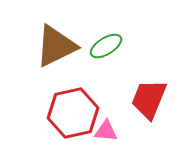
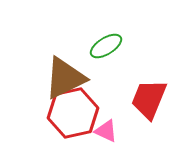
brown triangle: moved 9 px right, 32 px down
pink triangle: rotated 20 degrees clockwise
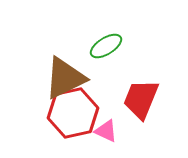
red trapezoid: moved 8 px left
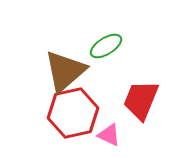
brown triangle: moved 7 px up; rotated 15 degrees counterclockwise
red trapezoid: moved 1 px down
pink triangle: moved 3 px right, 4 px down
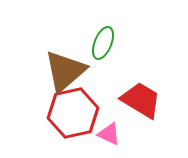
green ellipse: moved 3 px left, 3 px up; rotated 36 degrees counterclockwise
red trapezoid: rotated 99 degrees clockwise
pink triangle: moved 1 px up
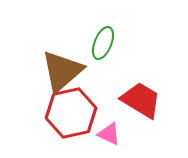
brown triangle: moved 3 px left
red hexagon: moved 2 px left
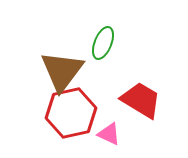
brown triangle: rotated 12 degrees counterclockwise
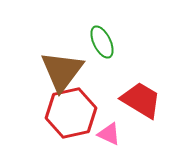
green ellipse: moved 1 px left, 1 px up; rotated 48 degrees counterclockwise
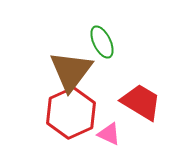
brown triangle: moved 9 px right
red trapezoid: moved 2 px down
red hexagon: rotated 12 degrees counterclockwise
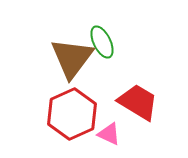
brown triangle: moved 1 px right, 13 px up
red trapezoid: moved 3 px left
red hexagon: moved 1 px right, 1 px down
